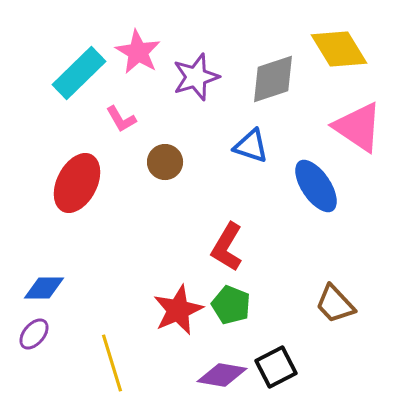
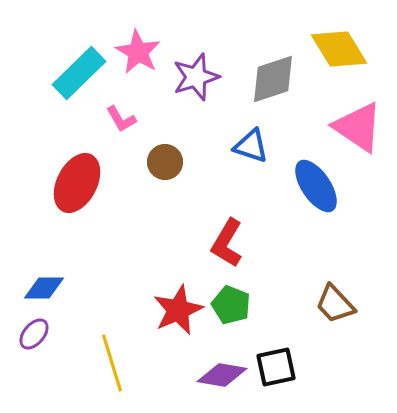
red L-shape: moved 4 px up
black square: rotated 15 degrees clockwise
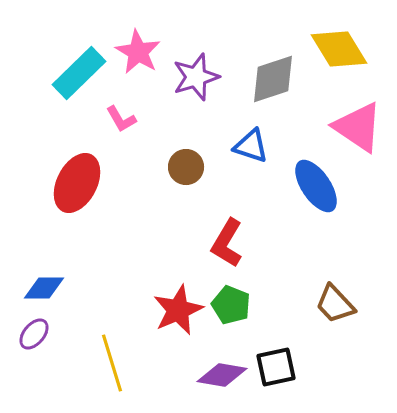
brown circle: moved 21 px right, 5 px down
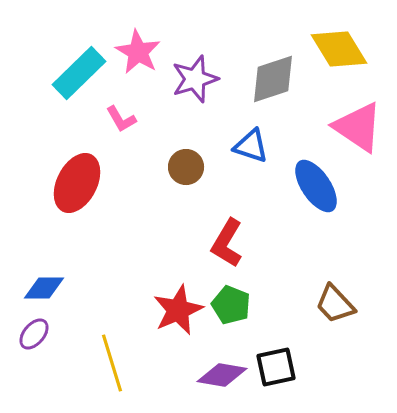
purple star: moved 1 px left, 2 px down
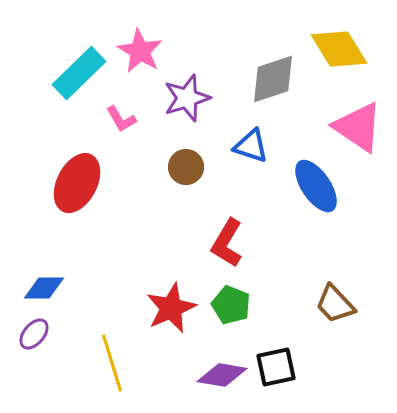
pink star: moved 2 px right, 1 px up
purple star: moved 8 px left, 19 px down
red star: moved 7 px left, 2 px up
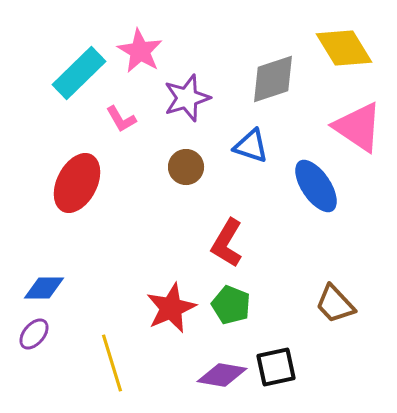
yellow diamond: moved 5 px right, 1 px up
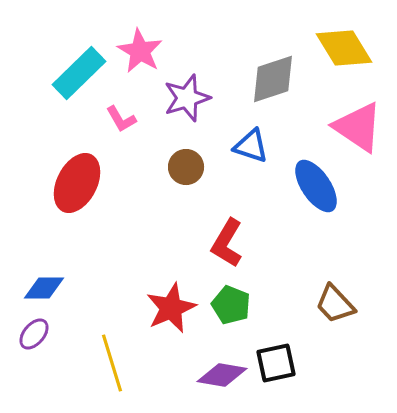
black square: moved 4 px up
